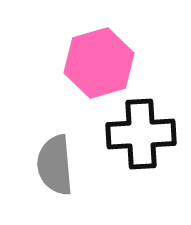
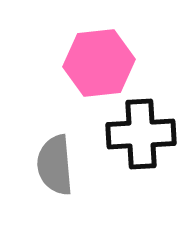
pink hexagon: rotated 10 degrees clockwise
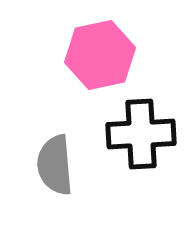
pink hexagon: moved 1 px right, 8 px up; rotated 6 degrees counterclockwise
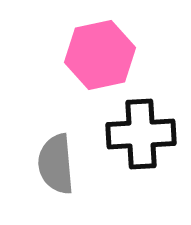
gray semicircle: moved 1 px right, 1 px up
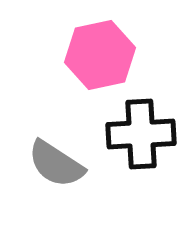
gray semicircle: rotated 52 degrees counterclockwise
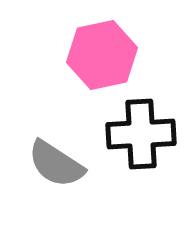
pink hexagon: moved 2 px right
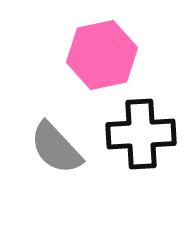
gray semicircle: moved 16 px up; rotated 14 degrees clockwise
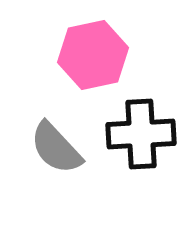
pink hexagon: moved 9 px left
